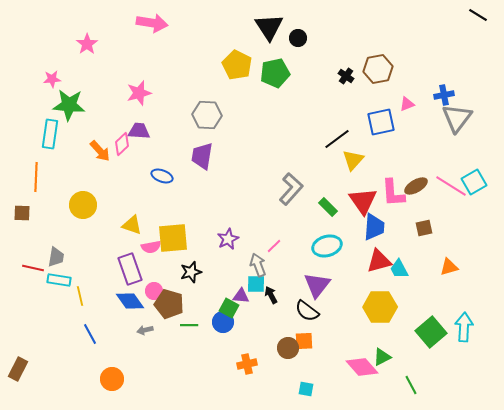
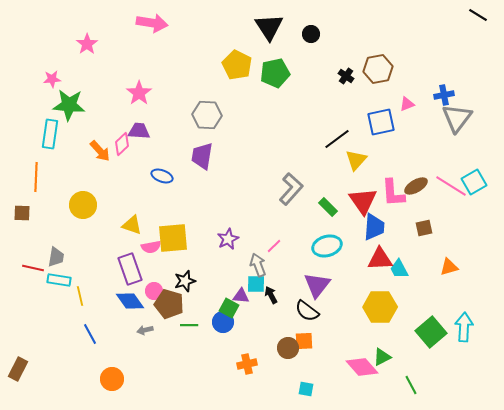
black circle at (298, 38): moved 13 px right, 4 px up
pink star at (139, 93): rotated 20 degrees counterclockwise
yellow triangle at (353, 160): moved 3 px right
red triangle at (379, 261): moved 1 px right, 2 px up; rotated 12 degrees clockwise
black star at (191, 272): moved 6 px left, 9 px down
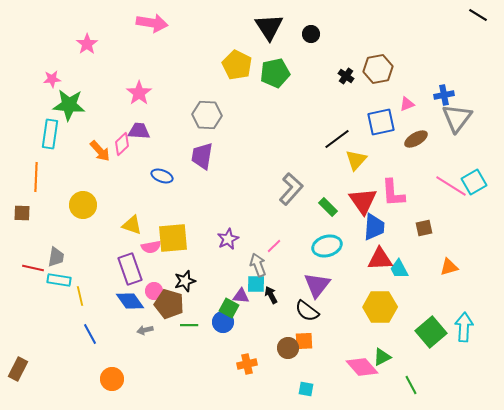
brown ellipse at (416, 186): moved 47 px up
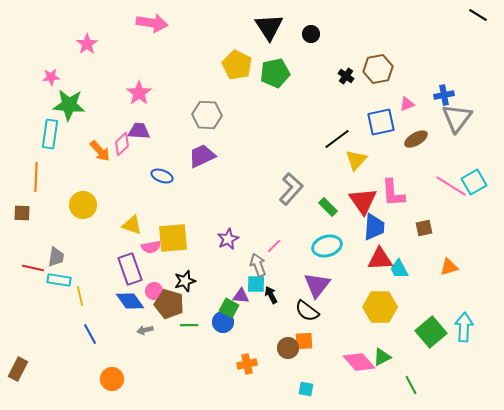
pink star at (52, 79): moved 1 px left, 2 px up
purple trapezoid at (202, 156): rotated 56 degrees clockwise
pink diamond at (362, 367): moved 3 px left, 5 px up
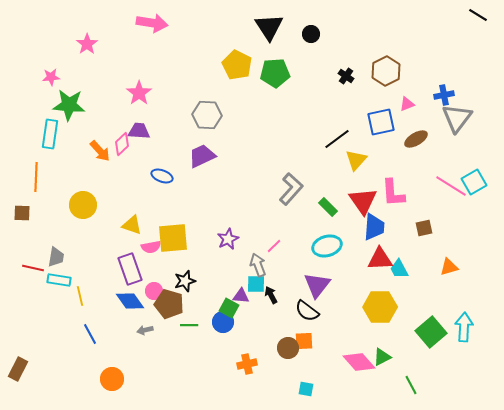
brown hexagon at (378, 69): moved 8 px right, 2 px down; rotated 16 degrees counterclockwise
green pentagon at (275, 73): rotated 8 degrees clockwise
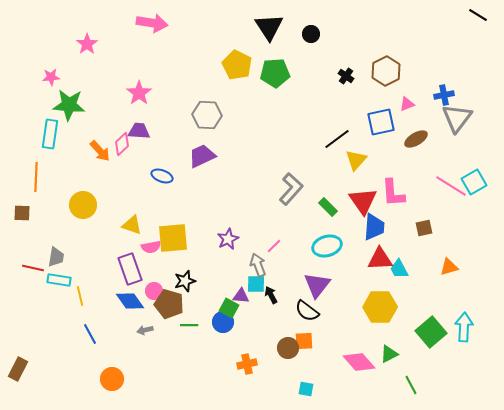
green triangle at (382, 357): moved 7 px right, 3 px up
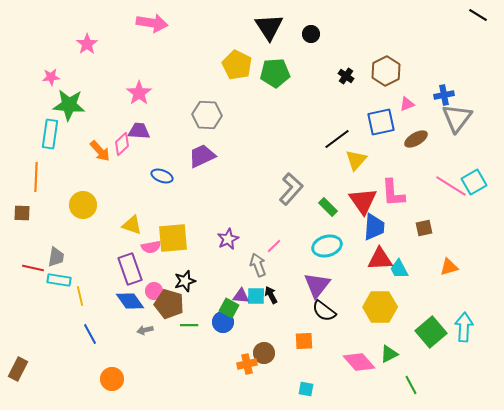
cyan square at (256, 284): moved 12 px down
black semicircle at (307, 311): moved 17 px right
brown circle at (288, 348): moved 24 px left, 5 px down
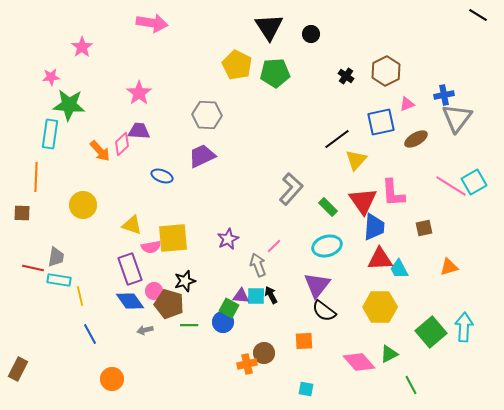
pink star at (87, 44): moved 5 px left, 3 px down
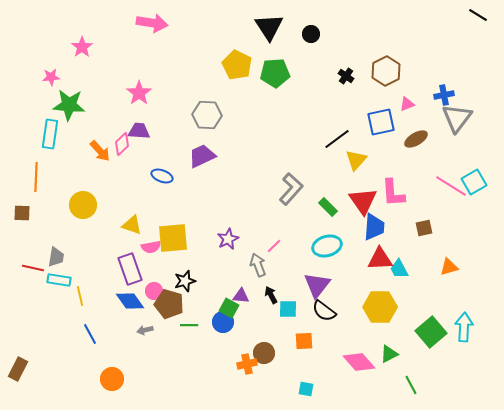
cyan square at (256, 296): moved 32 px right, 13 px down
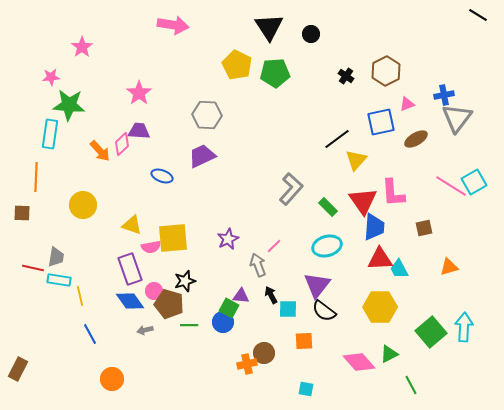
pink arrow at (152, 23): moved 21 px right, 2 px down
